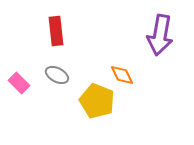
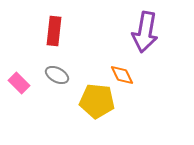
red rectangle: moved 2 px left; rotated 12 degrees clockwise
purple arrow: moved 15 px left, 3 px up
yellow pentagon: rotated 16 degrees counterclockwise
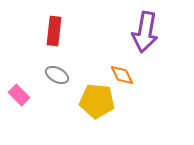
pink rectangle: moved 12 px down
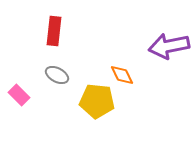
purple arrow: moved 24 px right, 14 px down; rotated 69 degrees clockwise
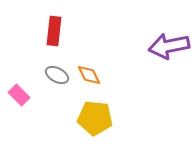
orange diamond: moved 33 px left
yellow pentagon: moved 2 px left, 17 px down
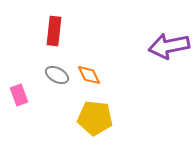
pink rectangle: rotated 25 degrees clockwise
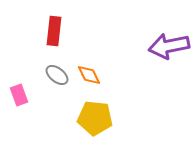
gray ellipse: rotated 10 degrees clockwise
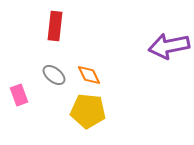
red rectangle: moved 1 px right, 5 px up
gray ellipse: moved 3 px left
yellow pentagon: moved 7 px left, 7 px up
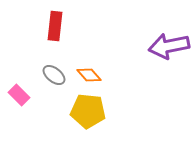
orange diamond: rotated 15 degrees counterclockwise
pink rectangle: rotated 25 degrees counterclockwise
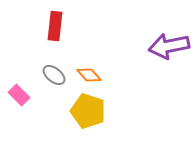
yellow pentagon: rotated 12 degrees clockwise
